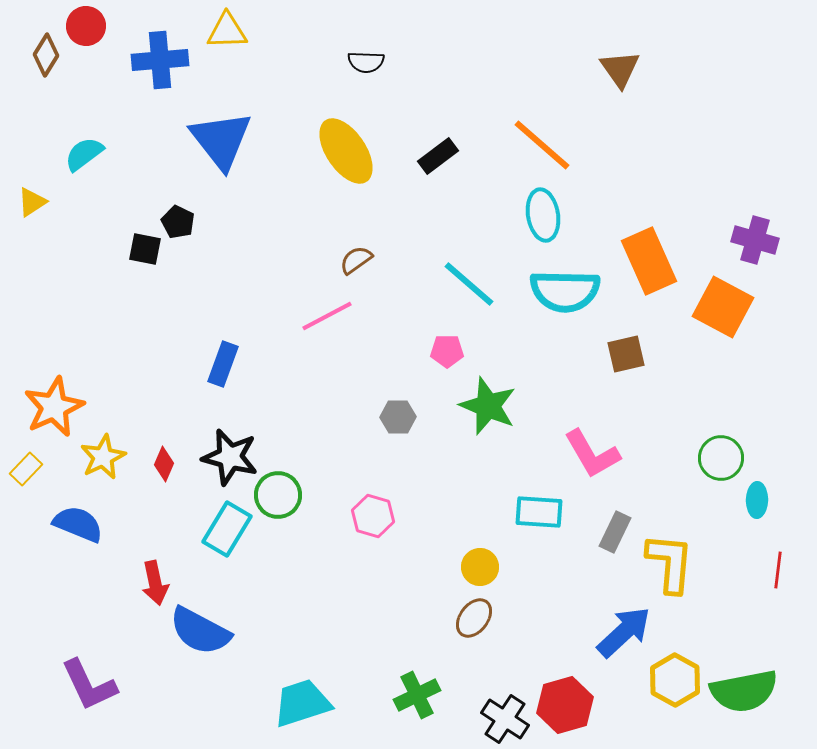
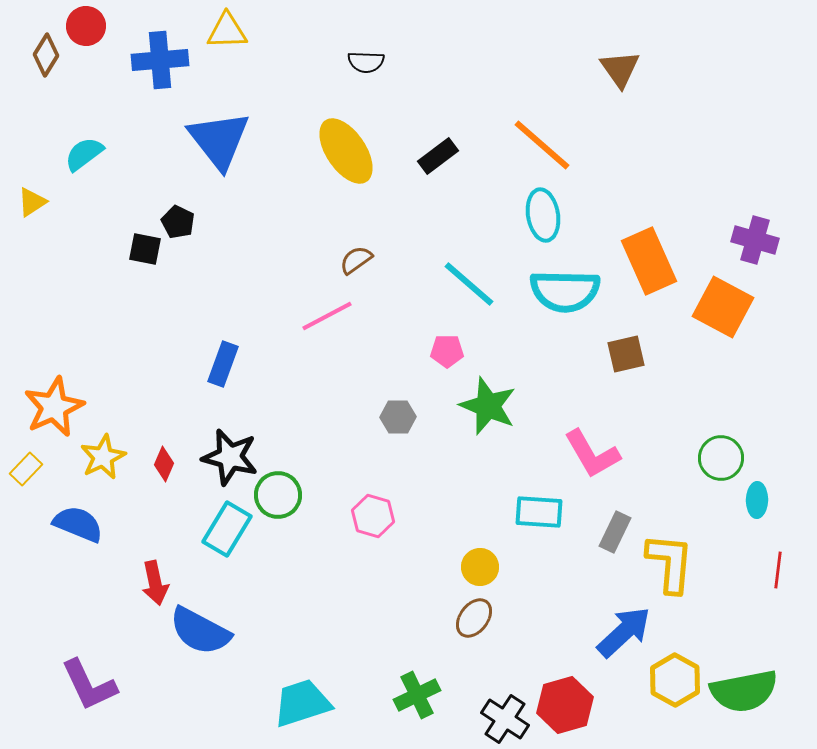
blue triangle at (221, 140): moved 2 px left
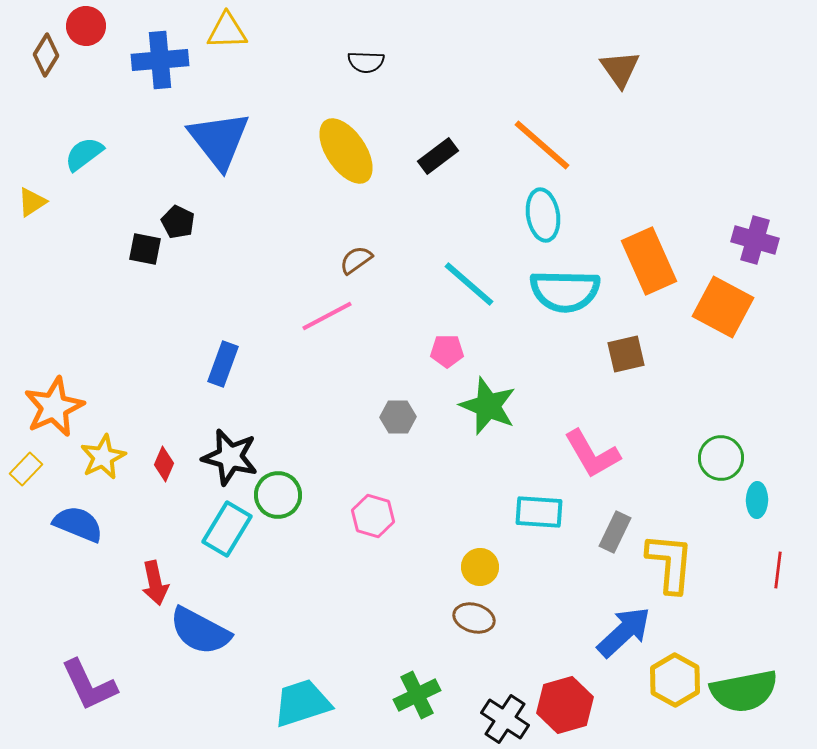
brown ellipse at (474, 618): rotated 69 degrees clockwise
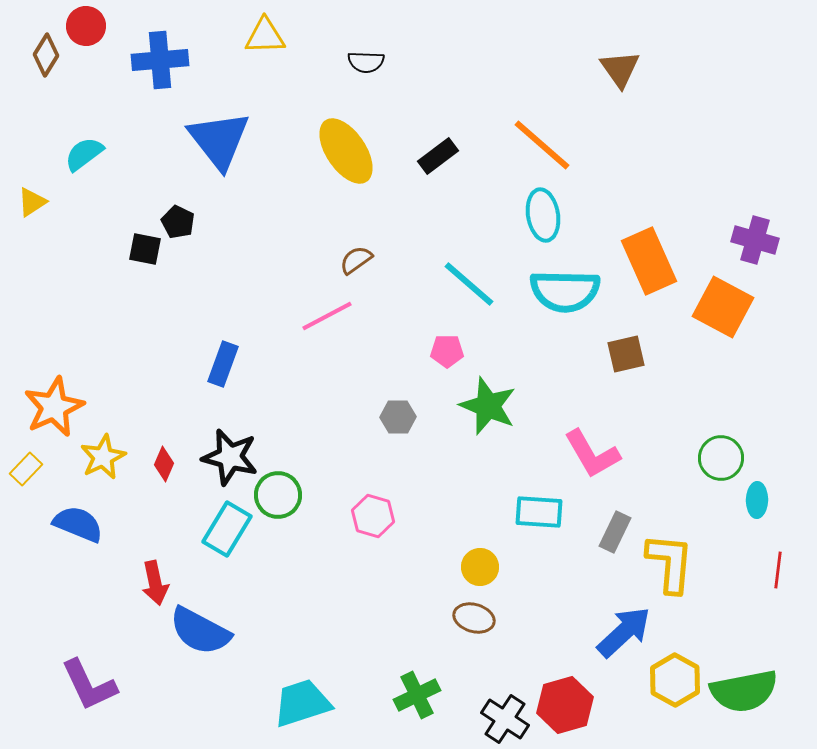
yellow triangle at (227, 31): moved 38 px right, 5 px down
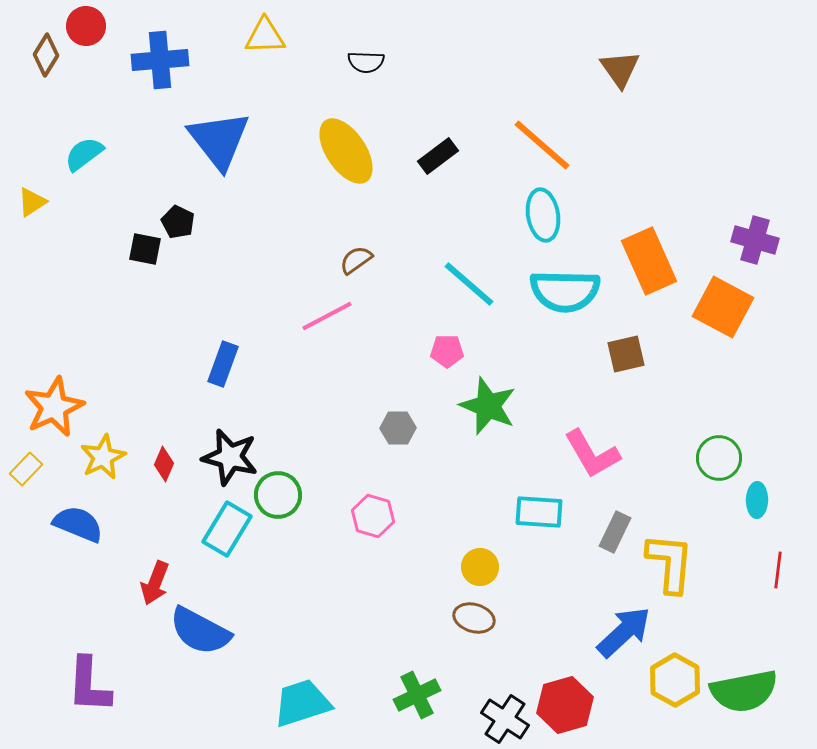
gray hexagon at (398, 417): moved 11 px down
green circle at (721, 458): moved 2 px left
red arrow at (155, 583): rotated 33 degrees clockwise
purple L-shape at (89, 685): rotated 28 degrees clockwise
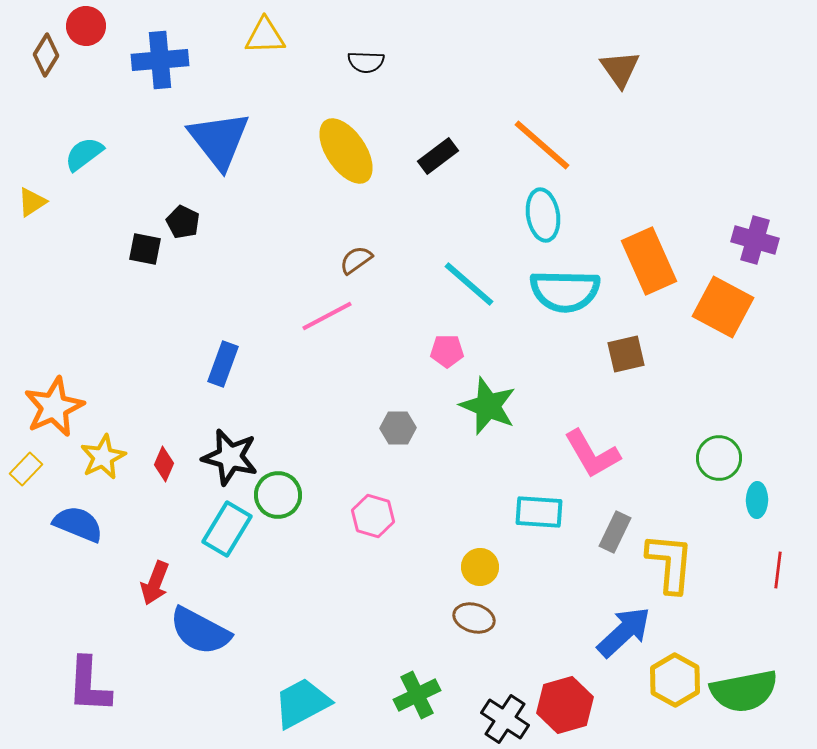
black pentagon at (178, 222): moved 5 px right
cyan trapezoid at (302, 703): rotated 10 degrees counterclockwise
